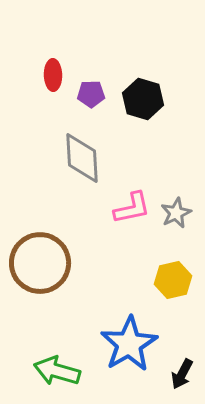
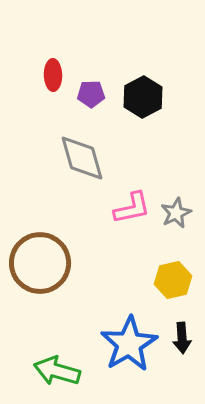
black hexagon: moved 2 px up; rotated 15 degrees clockwise
gray diamond: rotated 12 degrees counterclockwise
black arrow: moved 36 px up; rotated 32 degrees counterclockwise
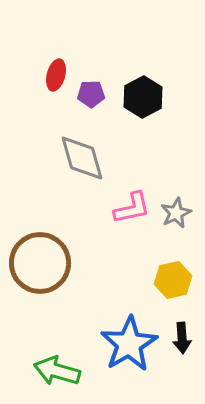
red ellipse: moved 3 px right; rotated 16 degrees clockwise
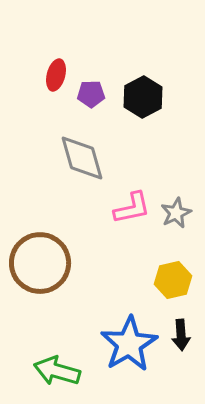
black arrow: moved 1 px left, 3 px up
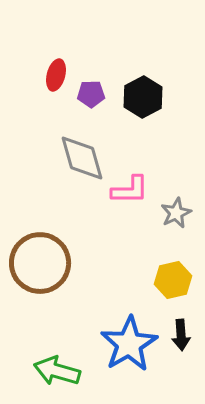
pink L-shape: moved 2 px left, 18 px up; rotated 12 degrees clockwise
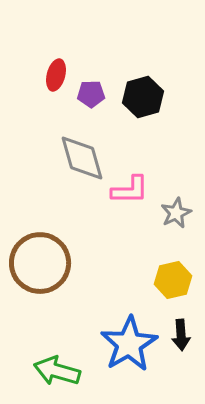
black hexagon: rotated 12 degrees clockwise
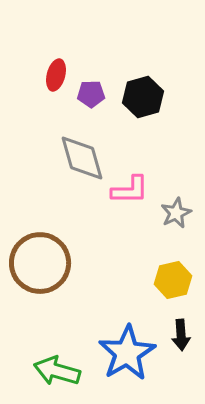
blue star: moved 2 px left, 9 px down
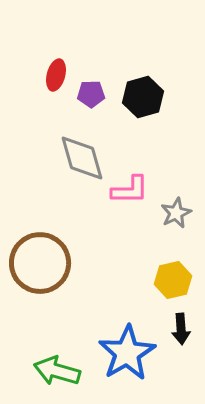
black arrow: moved 6 px up
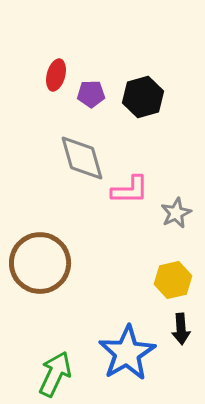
green arrow: moved 2 px left, 3 px down; rotated 99 degrees clockwise
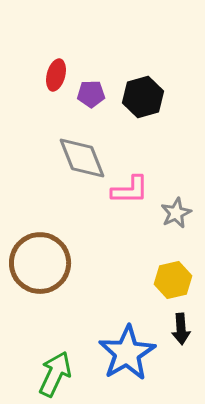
gray diamond: rotated 6 degrees counterclockwise
